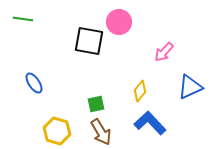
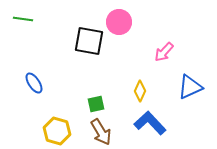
yellow diamond: rotated 15 degrees counterclockwise
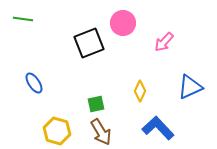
pink circle: moved 4 px right, 1 px down
black square: moved 2 px down; rotated 32 degrees counterclockwise
pink arrow: moved 10 px up
blue L-shape: moved 8 px right, 5 px down
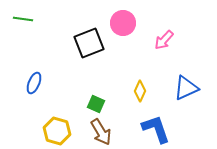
pink arrow: moved 2 px up
blue ellipse: rotated 55 degrees clockwise
blue triangle: moved 4 px left, 1 px down
green square: rotated 36 degrees clockwise
blue L-shape: moved 2 px left, 1 px down; rotated 24 degrees clockwise
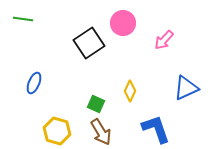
black square: rotated 12 degrees counterclockwise
yellow diamond: moved 10 px left
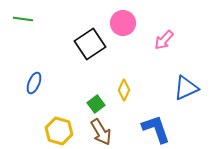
black square: moved 1 px right, 1 px down
yellow diamond: moved 6 px left, 1 px up
green square: rotated 30 degrees clockwise
yellow hexagon: moved 2 px right
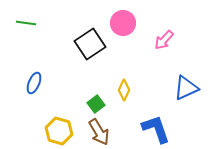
green line: moved 3 px right, 4 px down
brown arrow: moved 2 px left
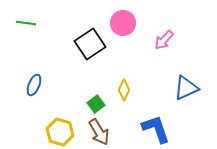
blue ellipse: moved 2 px down
yellow hexagon: moved 1 px right, 1 px down
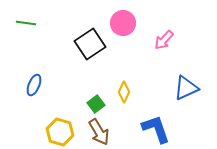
yellow diamond: moved 2 px down
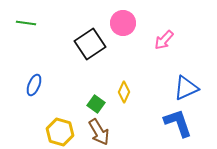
green square: rotated 18 degrees counterclockwise
blue L-shape: moved 22 px right, 6 px up
